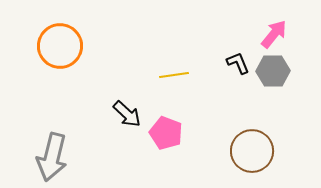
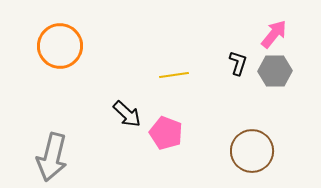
black L-shape: rotated 40 degrees clockwise
gray hexagon: moved 2 px right
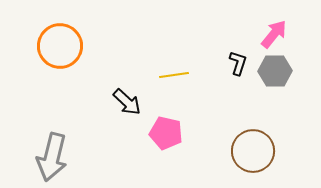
black arrow: moved 12 px up
pink pentagon: rotated 8 degrees counterclockwise
brown circle: moved 1 px right
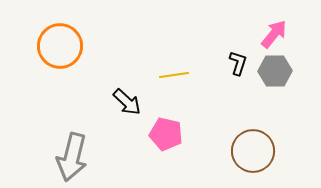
pink pentagon: moved 1 px down
gray arrow: moved 20 px right
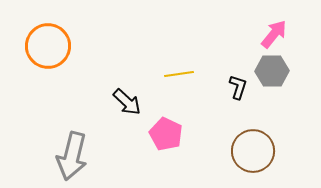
orange circle: moved 12 px left
black L-shape: moved 24 px down
gray hexagon: moved 3 px left
yellow line: moved 5 px right, 1 px up
pink pentagon: rotated 12 degrees clockwise
gray arrow: moved 1 px up
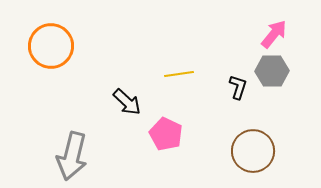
orange circle: moved 3 px right
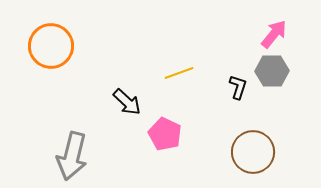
yellow line: moved 1 px up; rotated 12 degrees counterclockwise
pink pentagon: moved 1 px left
brown circle: moved 1 px down
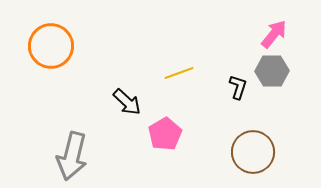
pink pentagon: rotated 16 degrees clockwise
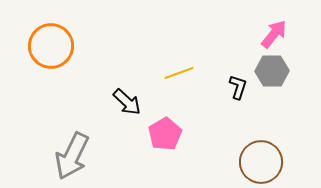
brown circle: moved 8 px right, 10 px down
gray arrow: rotated 12 degrees clockwise
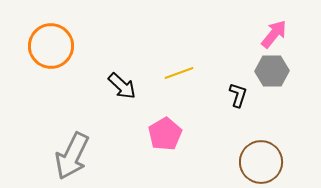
black L-shape: moved 8 px down
black arrow: moved 5 px left, 16 px up
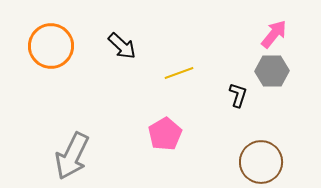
black arrow: moved 40 px up
